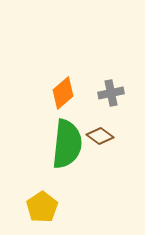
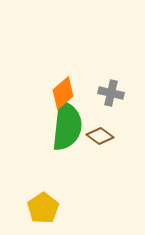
gray cross: rotated 25 degrees clockwise
green semicircle: moved 18 px up
yellow pentagon: moved 1 px right, 1 px down
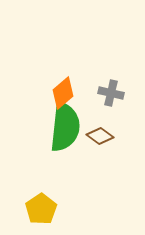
green semicircle: moved 2 px left, 1 px down
yellow pentagon: moved 2 px left, 1 px down
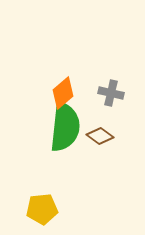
yellow pentagon: moved 1 px right; rotated 28 degrees clockwise
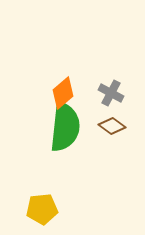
gray cross: rotated 15 degrees clockwise
brown diamond: moved 12 px right, 10 px up
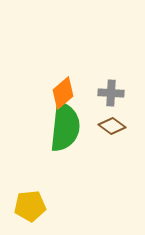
gray cross: rotated 25 degrees counterclockwise
yellow pentagon: moved 12 px left, 3 px up
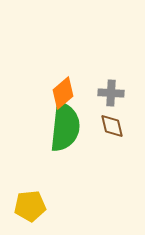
brown diamond: rotated 40 degrees clockwise
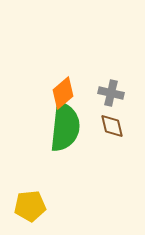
gray cross: rotated 10 degrees clockwise
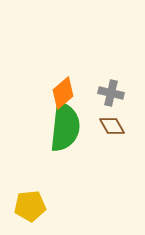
brown diamond: rotated 16 degrees counterclockwise
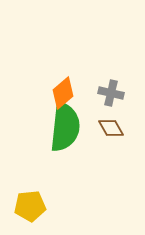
brown diamond: moved 1 px left, 2 px down
